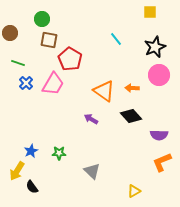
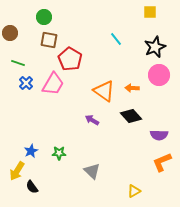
green circle: moved 2 px right, 2 px up
purple arrow: moved 1 px right, 1 px down
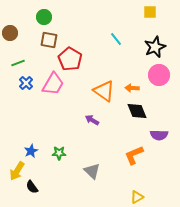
green line: rotated 40 degrees counterclockwise
black diamond: moved 6 px right, 5 px up; rotated 20 degrees clockwise
orange L-shape: moved 28 px left, 7 px up
yellow triangle: moved 3 px right, 6 px down
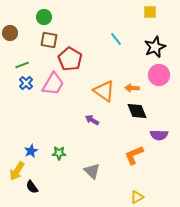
green line: moved 4 px right, 2 px down
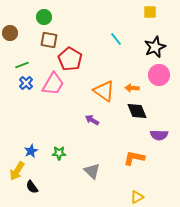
orange L-shape: moved 3 px down; rotated 35 degrees clockwise
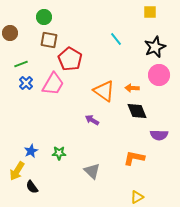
green line: moved 1 px left, 1 px up
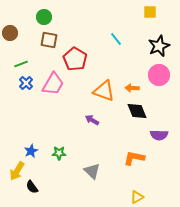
black star: moved 4 px right, 1 px up
red pentagon: moved 5 px right
orange triangle: rotated 15 degrees counterclockwise
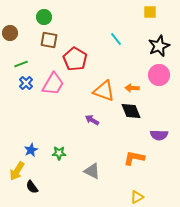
black diamond: moved 6 px left
blue star: moved 1 px up
gray triangle: rotated 18 degrees counterclockwise
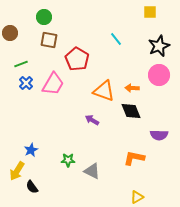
red pentagon: moved 2 px right
green star: moved 9 px right, 7 px down
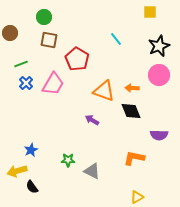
yellow arrow: rotated 42 degrees clockwise
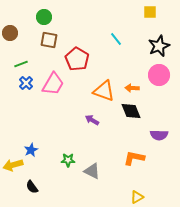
yellow arrow: moved 4 px left, 6 px up
